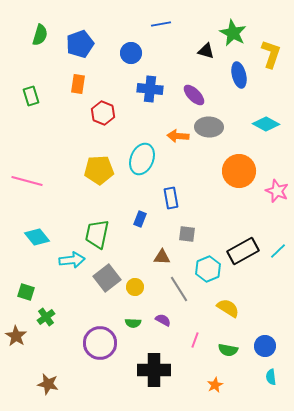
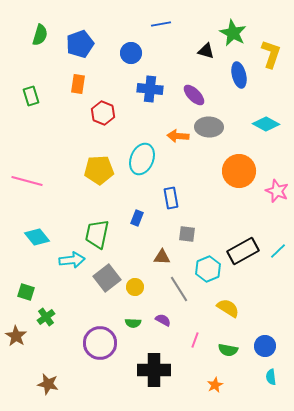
blue rectangle at (140, 219): moved 3 px left, 1 px up
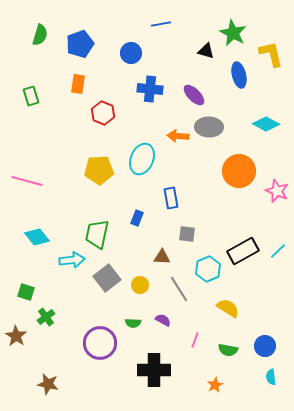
yellow L-shape at (271, 54): rotated 32 degrees counterclockwise
yellow circle at (135, 287): moved 5 px right, 2 px up
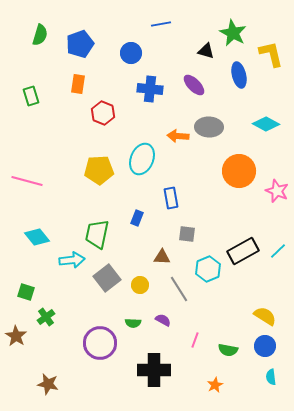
purple ellipse at (194, 95): moved 10 px up
yellow semicircle at (228, 308): moved 37 px right, 8 px down
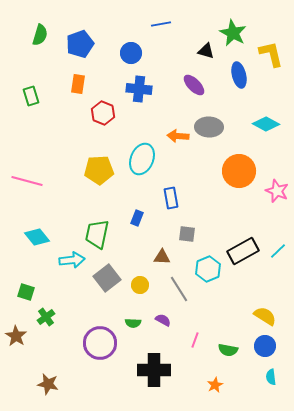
blue cross at (150, 89): moved 11 px left
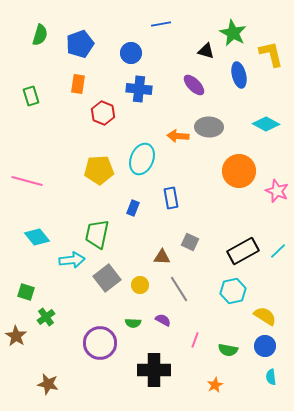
blue rectangle at (137, 218): moved 4 px left, 10 px up
gray square at (187, 234): moved 3 px right, 8 px down; rotated 18 degrees clockwise
cyan hexagon at (208, 269): moved 25 px right, 22 px down; rotated 10 degrees clockwise
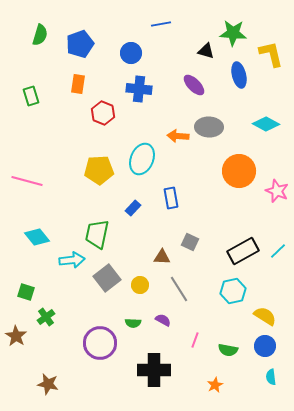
green star at (233, 33): rotated 24 degrees counterclockwise
blue rectangle at (133, 208): rotated 21 degrees clockwise
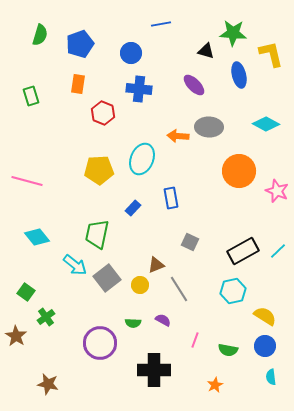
brown triangle at (162, 257): moved 6 px left, 8 px down; rotated 24 degrees counterclockwise
cyan arrow at (72, 260): moved 3 px right, 5 px down; rotated 45 degrees clockwise
green square at (26, 292): rotated 18 degrees clockwise
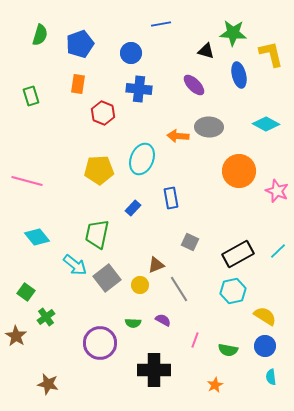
black rectangle at (243, 251): moved 5 px left, 3 px down
